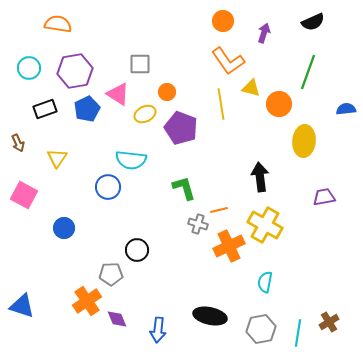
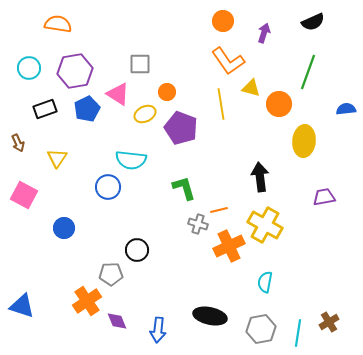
purple diamond at (117, 319): moved 2 px down
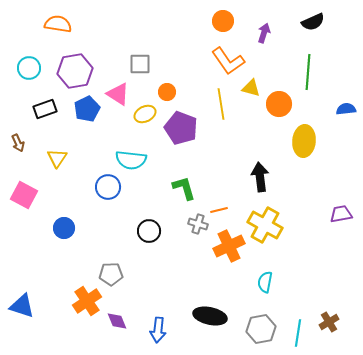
green line at (308, 72): rotated 16 degrees counterclockwise
purple trapezoid at (324, 197): moved 17 px right, 17 px down
black circle at (137, 250): moved 12 px right, 19 px up
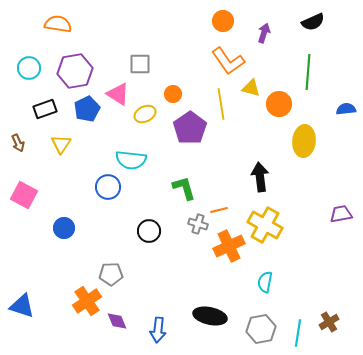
orange circle at (167, 92): moved 6 px right, 2 px down
purple pentagon at (181, 128): moved 9 px right; rotated 16 degrees clockwise
yellow triangle at (57, 158): moved 4 px right, 14 px up
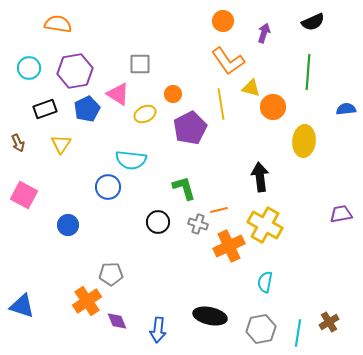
orange circle at (279, 104): moved 6 px left, 3 px down
purple pentagon at (190, 128): rotated 8 degrees clockwise
blue circle at (64, 228): moved 4 px right, 3 px up
black circle at (149, 231): moved 9 px right, 9 px up
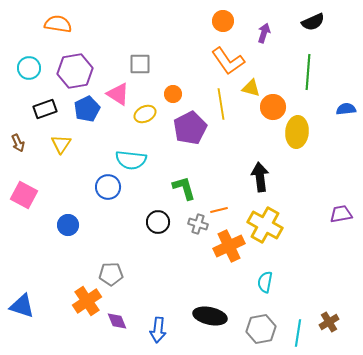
yellow ellipse at (304, 141): moved 7 px left, 9 px up
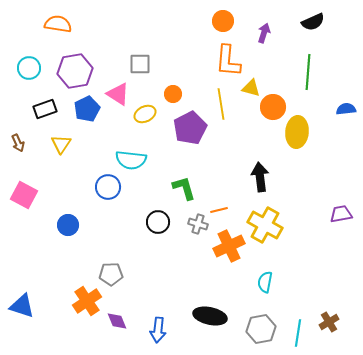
orange L-shape at (228, 61): rotated 40 degrees clockwise
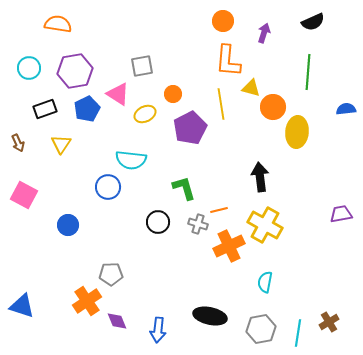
gray square at (140, 64): moved 2 px right, 2 px down; rotated 10 degrees counterclockwise
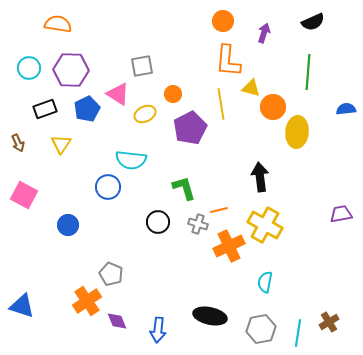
purple hexagon at (75, 71): moved 4 px left, 1 px up; rotated 12 degrees clockwise
gray pentagon at (111, 274): rotated 25 degrees clockwise
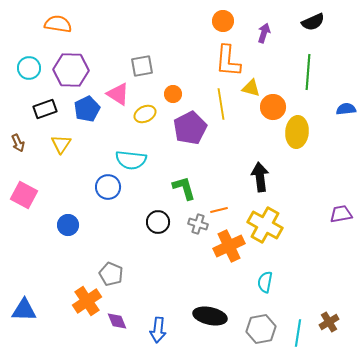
blue triangle at (22, 306): moved 2 px right, 4 px down; rotated 16 degrees counterclockwise
